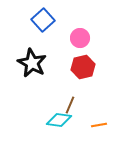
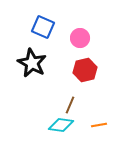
blue square: moved 7 px down; rotated 25 degrees counterclockwise
red hexagon: moved 2 px right, 3 px down
cyan diamond: moved 2 px right, 5 px down
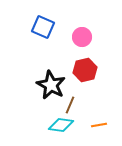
pink circle: moved 2 px right, 1 px up
black star: moved 19 px right, 22 px down
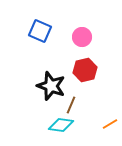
blue square: moved 3 px left, 4 px down
black star: moved 1 px down; rotated 8 degrees counterclockwise
brown line: moved 1 px right
orange line: moved 11 px right, 1 px up; rotated 21 degrees counterclockwise
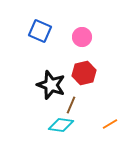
red hexagon: moved 1 px left, 3 px down
black star: moved 1 px up
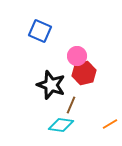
pink circle: moved 5 px left, 19 px down
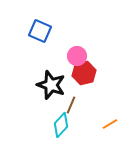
cyan diamond: rotated 55 degrees counterclockwise
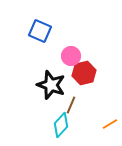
pink circle: moved 6 px left
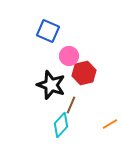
blue square: moved 8 px right
pink circle: moved 2 px left
